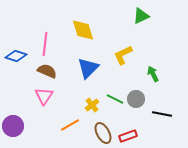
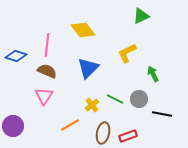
yellow diamond: rotated 20 degrees counterclockwise
pink line: moved 2 px right, 1 px down
yellow L-shape: moved 4 px right, 2 px up
gray circle: moved 3 px right
brown ellipse: rotated 40 degrees clockwise
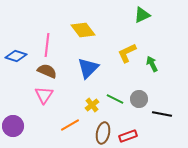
green triangle: moved 1 px right, 1 px up
green arrow: moved 1 px left, 10 px up
pink triangle: moved 1 px up
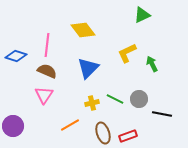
yellow cross: moved 2 px up; rotated 24 degrees clockwise
brown ellipse: rotated 30 degrees counterclockwise
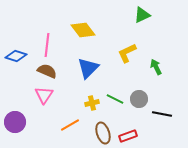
green arrow: moved 4 px right, 3 px down
purple circle: moved 2 px right, 4 px up
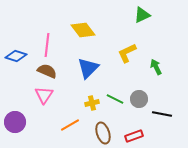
red rectangle: moved 6 px right
